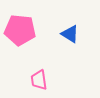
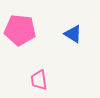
blue triangle: moved 3 px right
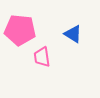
pink trapezoid: moved 3 px right, 23 px up
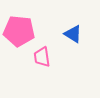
pink pentagon: moved 1 px left, 1 px down
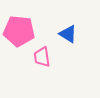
blue triangle: moved 5 px left
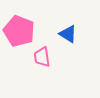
pink pentagon: rotated 16 degrees clockwise
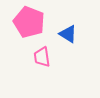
pink pentagon: moved 10 px right, 9 px up
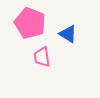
pink pentagon: moved 1 px right, 1 px down
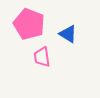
pink pentagon: moved 1 px left, 1 px down
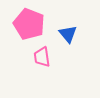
blue triangle: rotated 18 degrees clockwise
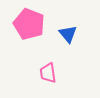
pink trapezoid: moved 6 px right, 16 px down
